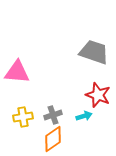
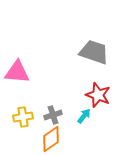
cyan arrow: rotated 35 degrees counterclockwise
orange diamond: moved 2 px left
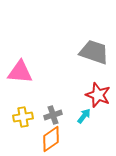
pink triangle: moved 3 px right
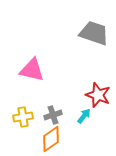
gray trapezoid: moved 19 px up
pink triangle: moved 12 px right, 2 px up; rotated 8 degrees clockwise
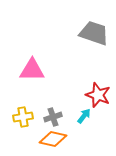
pink triangle: rotated 12 degrees counterclockwise
gray cross: moved 2 px down
orange diamond: moved 2 px right; rotated 48 degrees clockwise
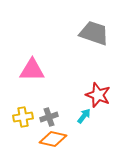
gray cross: moved 4 px left
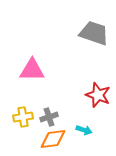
cyan arrow: moved 14 px down; rotated 70 degrees clockwise
orange diamond: rotated 20 degrees counterclockwise
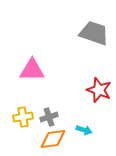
red star: moved 1 px right, 5 px up
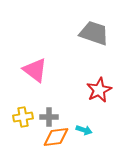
pink triangle: moved 3 px right; rotated 36 degrees clockwise
red star: rotated 25 degrees clockwise
gray cross: rotated 18 degrees clockwise
orange diamond: moved 3 px right, 2 px up
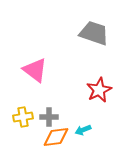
cyan arrow: moved 1 px left; rotated 140 degrees clockwise
